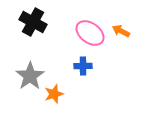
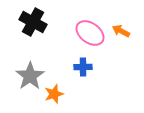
blue cross: moved 1 px down
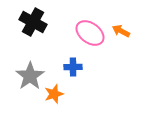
blue cross: moved 10 px left
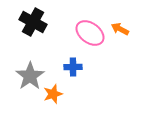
orange arrow: moved 1 px left, 2 px up
orange star: moved 1 px left
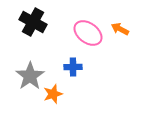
pink ellipse: moved 2 px left
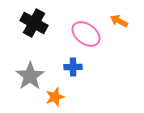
black cross: moved 1 px right, 1 px down
orange arrow: moved 1 px left, 8 px up
pink ellipse: moved 2 px left, 1 px down
orange star: moved 2 px right, 3 px down
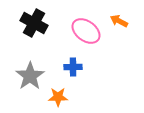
pink ellipse: moved 3 px up
orange star: moved 3 px right; rotated 18 degrees clockwise
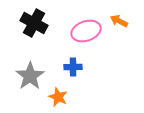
pink ellipse: rotated 56 degrees counterclockwise
orange star: rotated 24 degrees clockwise
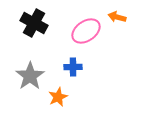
orange arrow: moved 2 px left, 4 px up; rotated 12 degrees counterclockwise
pink ellipse: rotated 16 degrees counterclockwise
orange star: rotated 24 degrees clockwise
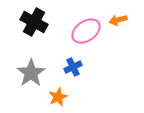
orange arrow: moved 1 px right, 3 px down; rotated 30 degrees counterclockwise
black cross: moved 1 px up
blue cross: rotated 24 degrees counterclockwise
gray star: moved 1 px right, 3 px up
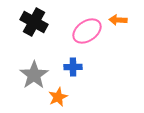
orange arrow: rotated 18 degrees clockwise
pink ellipse: moved 1 px right
blue cross: rotated 24 degrees clockwise
gray star: moved 3 px right, 2 px down
